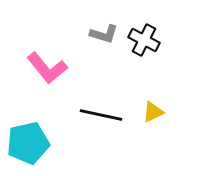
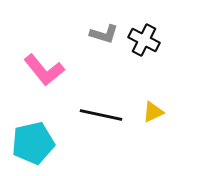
pink L-shape: moved 3 px left, 2 px down
cyan pentagon: moved 5 px right
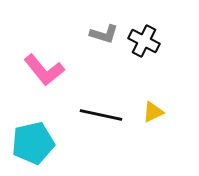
black cross: moved 1 px down
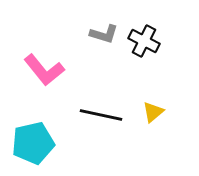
yellow triangle: rotated 15 degrees counterclockwise
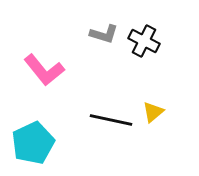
black line: moved 10 px right, 5 px down
cyan pentagon: rotated 12 degrees counterclockwise
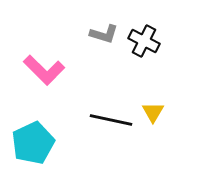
pink L-shape: rotated 6 degrees counterclockwise
yellow triangle: rotated 20 degrees counterclockwise
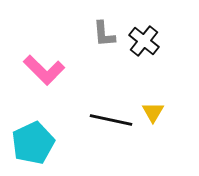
gray L-shape: rotated 68 degrees clockwise
black cross: rotated 12 degrees clockwise
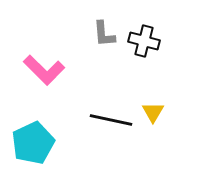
black cross: rotated 24 degrees counterclockwise
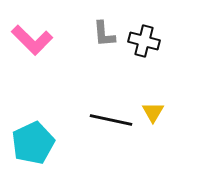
pink L-shape: moved 12 px left, 30 px up
